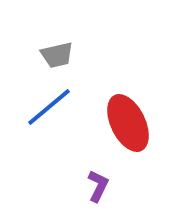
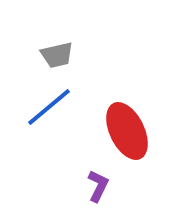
red ellipse: moved 1 px left, 8 px down
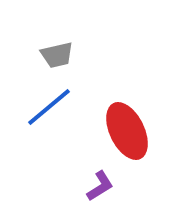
purple L-shape: moved 2 px right; rotated 32 degrees clockwise
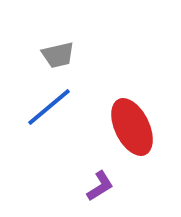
gray trapezoid: moved 1 px right
red ellipse: moved 5 px right, 4 px up
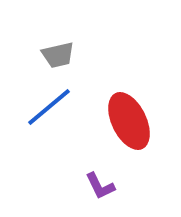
red ellipse: moved 3 px left, 6 px up
purple L-shape: rotated 96 degrees clockwise
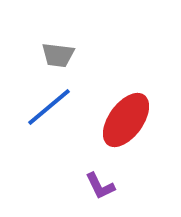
gray trapezoid: rotated 20 degrees clockwise
red ellipse: moved 3 px left, 1 px up; rotated 62 degrees clockwise
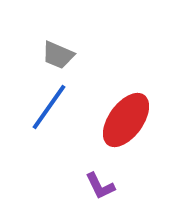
gray trapezoid: rotated 16 degrees clockwise
blue line: rotated 15 degrees counterclockwise
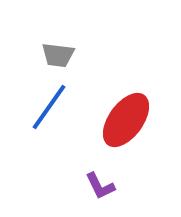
gray trapezoid: rotated 16 degrees counterclockwise
